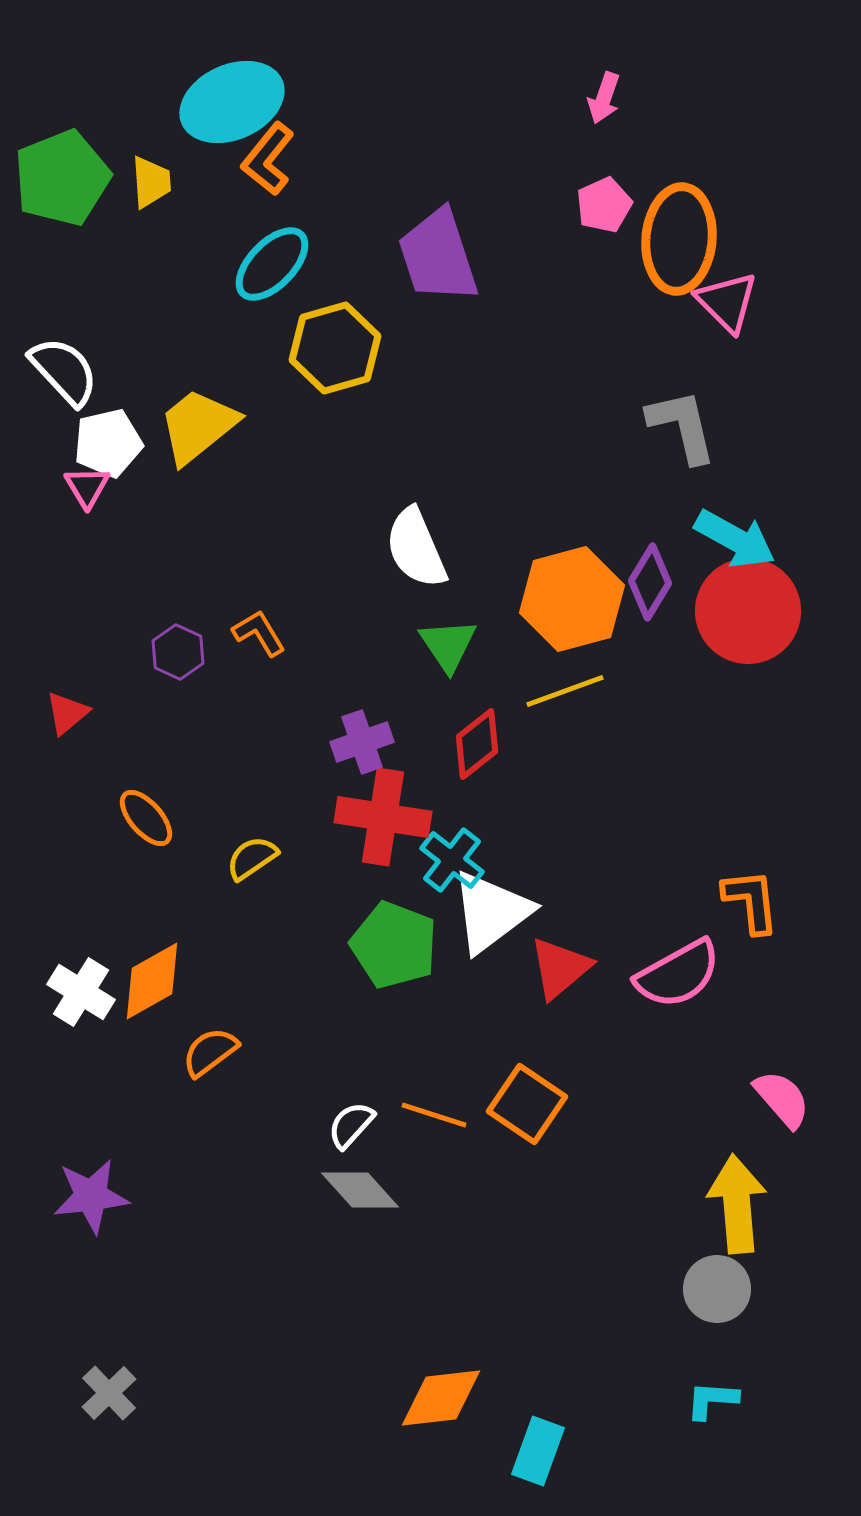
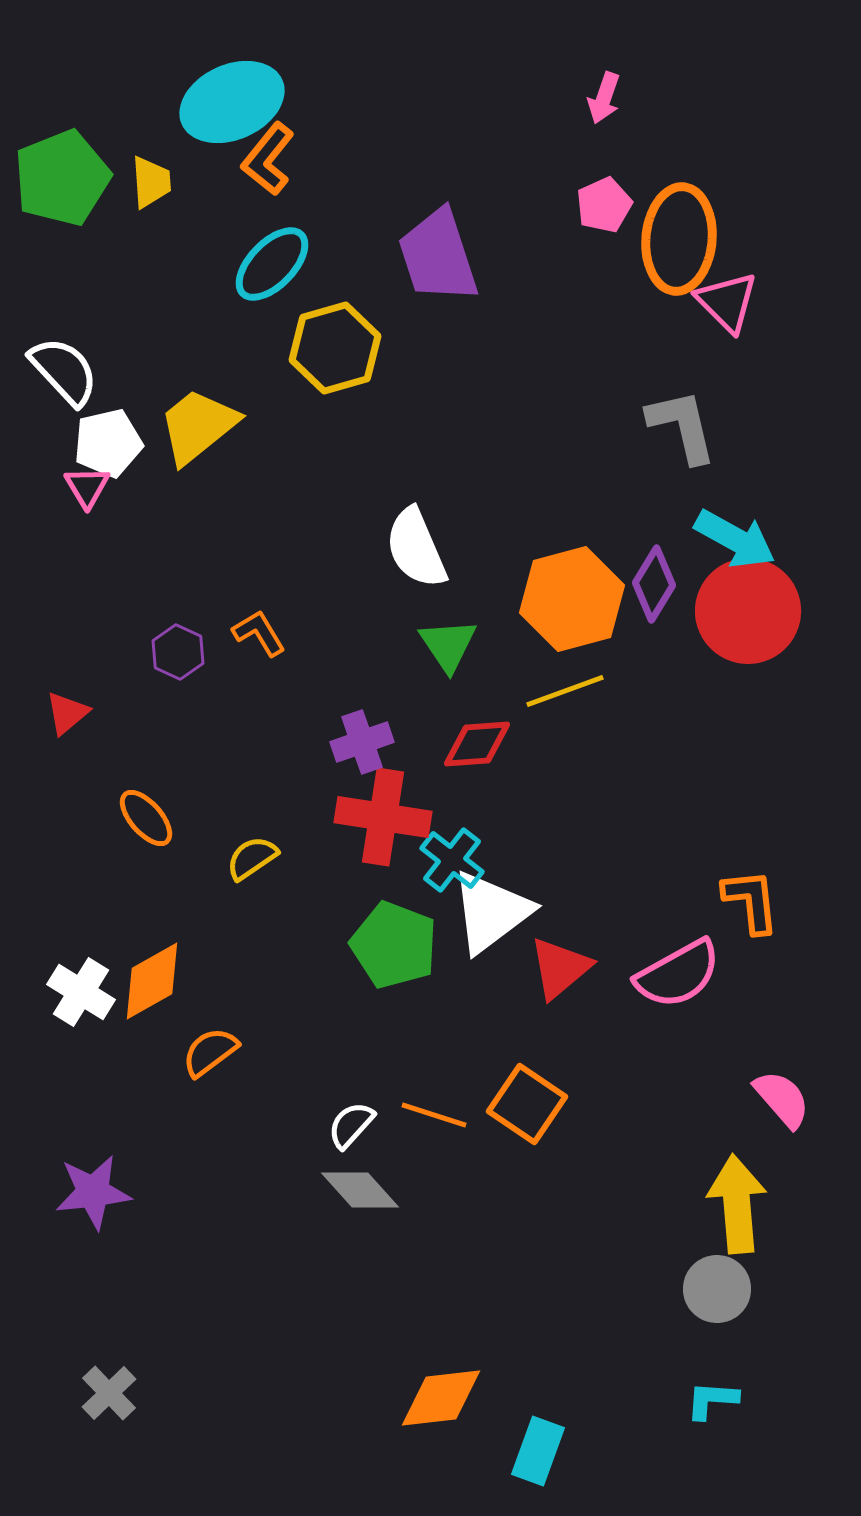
purple diamond at (650, 582): moved 4 px right, 2 px down
red diamond at (477, 744): rotated 34 degrees clockwise
purple star at (91, 1196): moved 2 px right, 4 px up
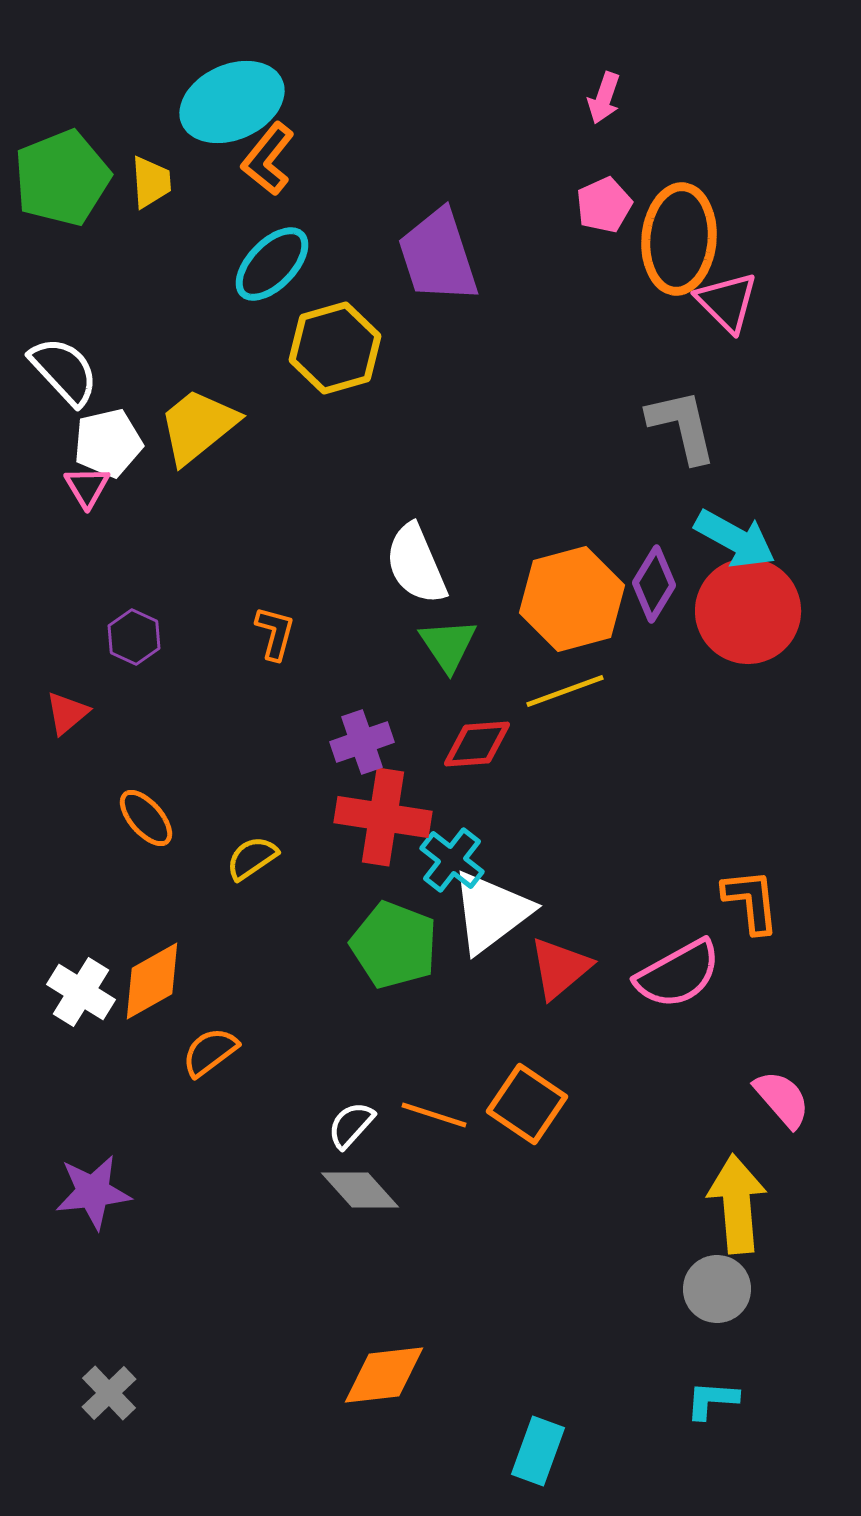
white semicircle at (416, 548): moved 16 px down
orange L-shape at (259, 633): moved 16 px right; rotated 46 degrees clockwise
purple hexagon at (178, 652): moved 44 px left, 15 px up
orange diamond at (441, 1398): moved 57 px left, 23 px up
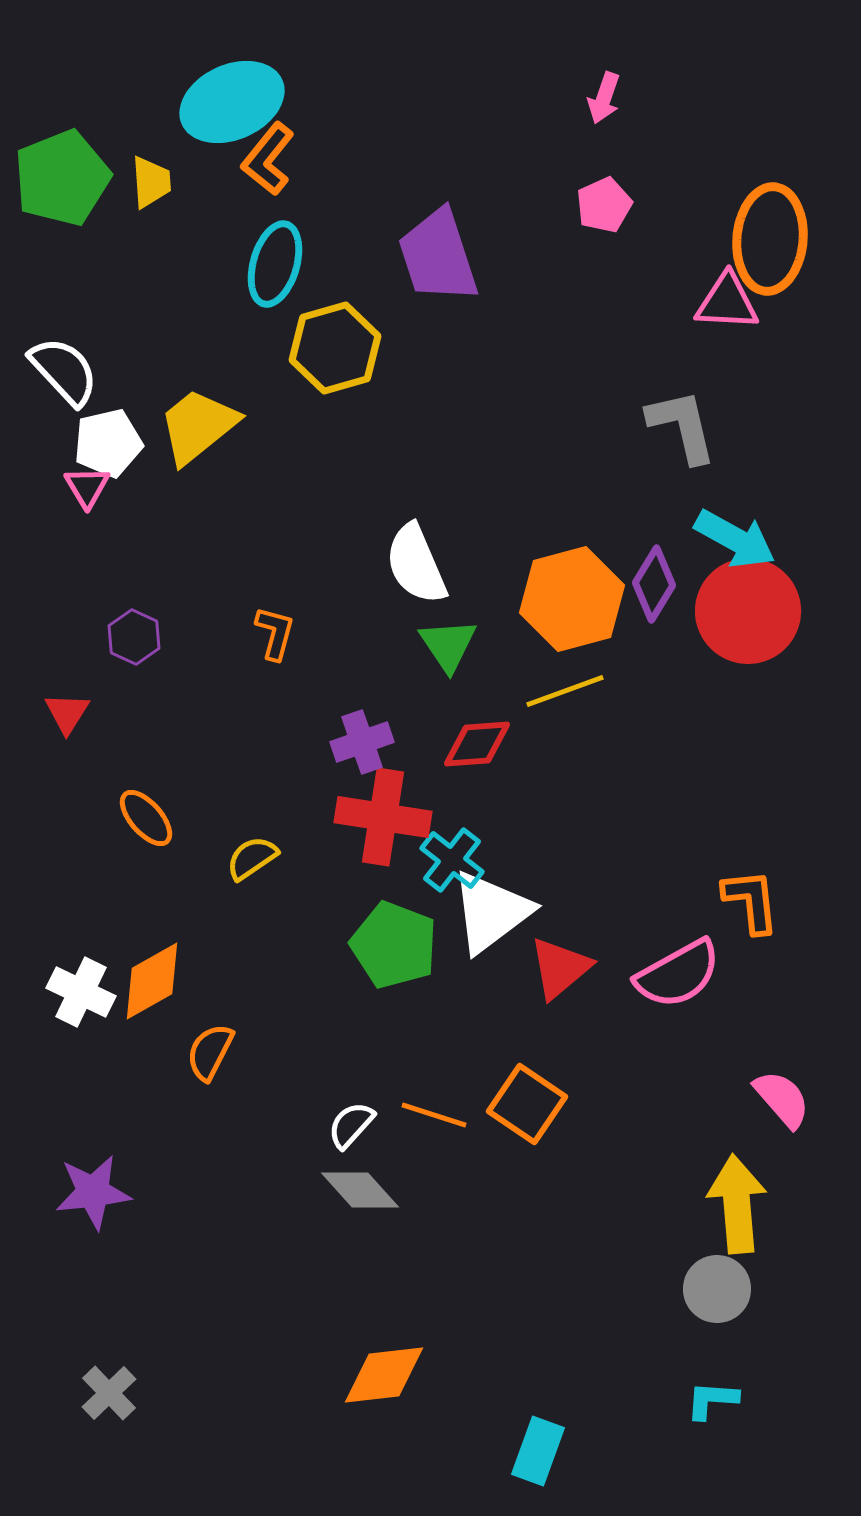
orange ellipse at (679, 239): moved 91 px right
cyan ellipse at (272, 264): moved 3 px right; rotated 28 degrees counterclockwise
pink triangle at (727, 302): rotated 42 degrees counterclockwise
red triangle at (67, 713): rotated 18 degrees counterclockwise
white cross at (81, 992): rotated 6 degrees counterclockwise
orange semicircle at (210, 1052): rotated 26 degrees counterclockwise
